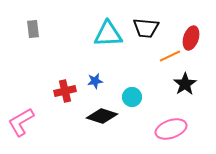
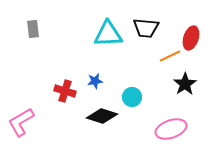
red cross: rotated 30 degrees clockwise
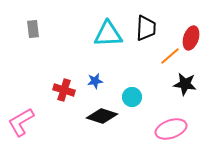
black trapezoid: rotated 92 degrees counterclockwise
orange line: rotated 15 degrees counterclockwise
black star: rotated 30 degrees counterclockwise
red cross: moved 1 px left, 1 px up
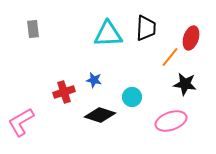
orange line: moved 1 px down; rotated 10 degrees counterclockwise
blue star: moved 1 px left, 1 px up; rotated 21 degrees clockwise
red cross: moved 2 px down; rotated 35 degrees counterclockwise
black diamond: moved 2 px left, 1 px up
pink ellipse: moved 8 px up
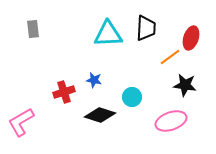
orange line: rotated 15 degrees clockwise
black star: moved 1 px down
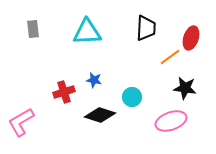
cyan triangle: moved 21 px left, 2 px up
black star: moved 3 px down
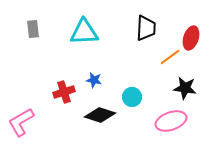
cyan triangle: moved 3 px left
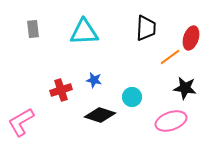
red cross: moved 3 px left, 2 px up
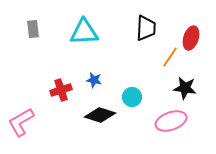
orange line: rotated 20 degrees counterclockwise
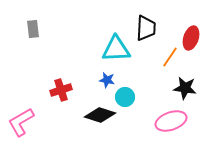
cyan triangle: moved 32 px right, 17 px down
blue star: moved 13 px right
cyan circle: moved 7 px left
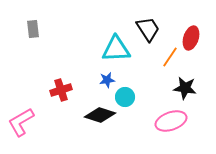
black trapezoid: moved 2 px right, 1 px down; rotated 36 degrees counterclockwise
blue star: rotated 21 degrees counterclockwise
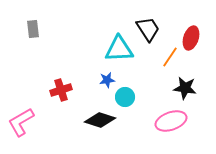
cyan triangle: moved 3 px right
black diamond: moved 5 px down
